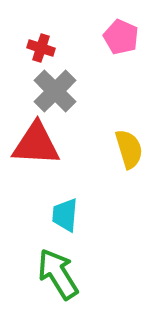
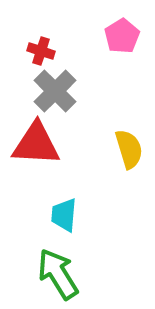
pink pentagon: moved 1 px right, 1 px up; rotated 16 degrees clockwise
red cross: moved 3 px down
cyan trapezoid: moved 1 px left
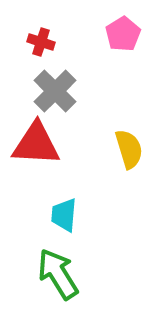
pink pentagon: moved 1 px right, 2 px up
red cross: moved 9 px up
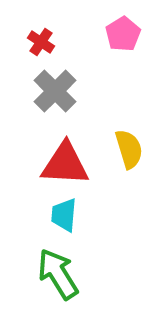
red cross: rotated 16 degrees clockwise
red triangle: moved 29 px right, 20 px down
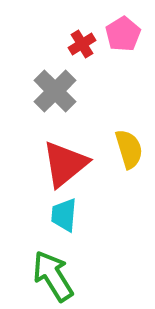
red cross: moved 41 px right, 2 px down; rotated 24 degrees clockwise
red triangle: rotated 42 degrees counterclockwise
green arrow: moved 5 px left, 2 px down
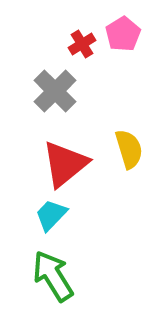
cyan trapezoid: moved 13 px left; rotated 39 degrees clockwise
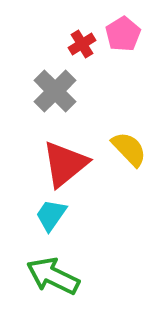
yellow semicircle: rotated 27 degrees counterclockwise
cyan trapezoid: rotated 9 degrees counterclockwise
green arrow: rotated 32 degrees counterclockwise
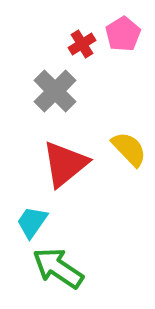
cyan trapezoid: moved 19 px left, 7 px down
green arrow: moved 5 px right, 8 px up; rotated 8 degrees clockwise
